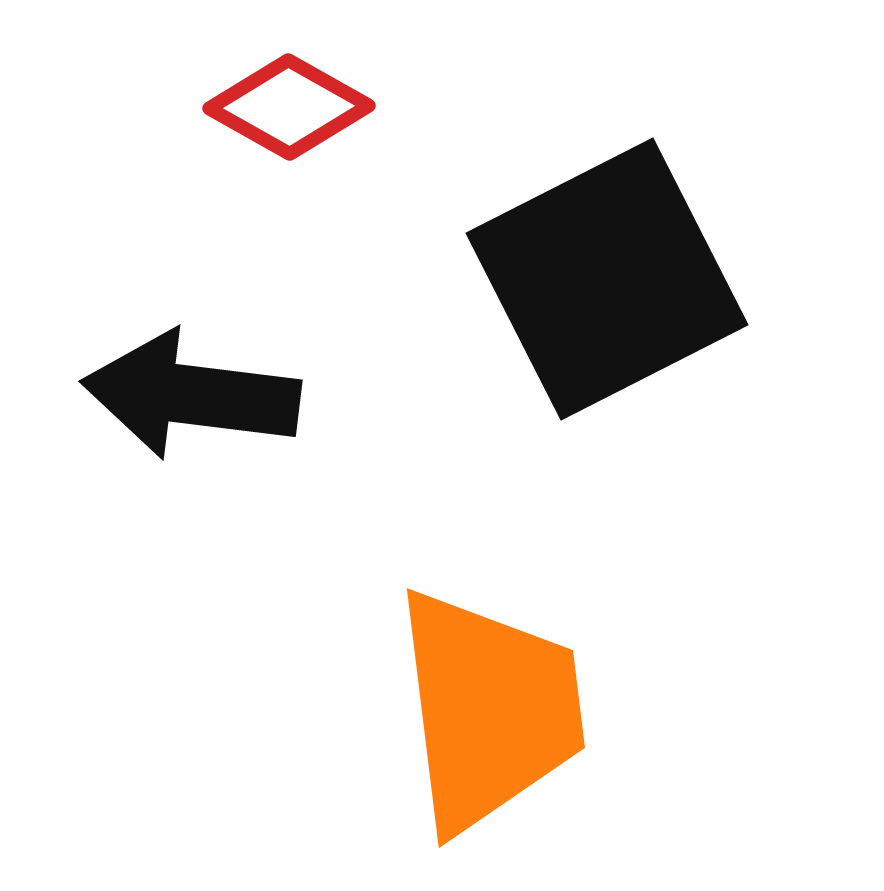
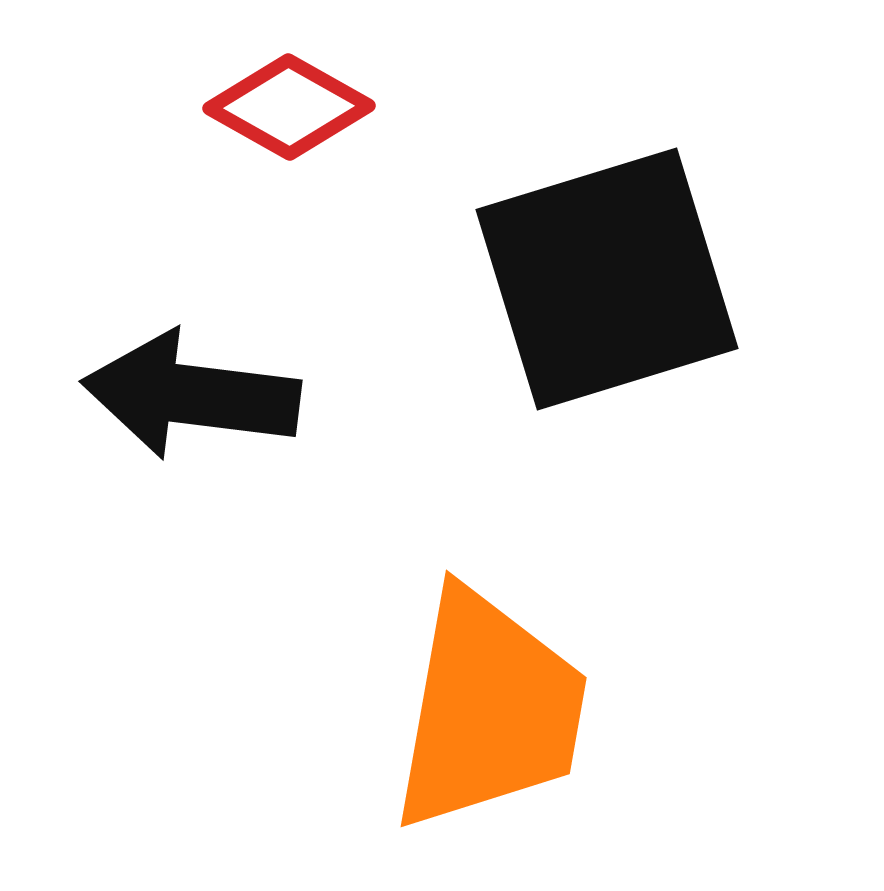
black square: rotated 10 degrees clockwise
orange trapezoid: rotated 17 degrees clockwise
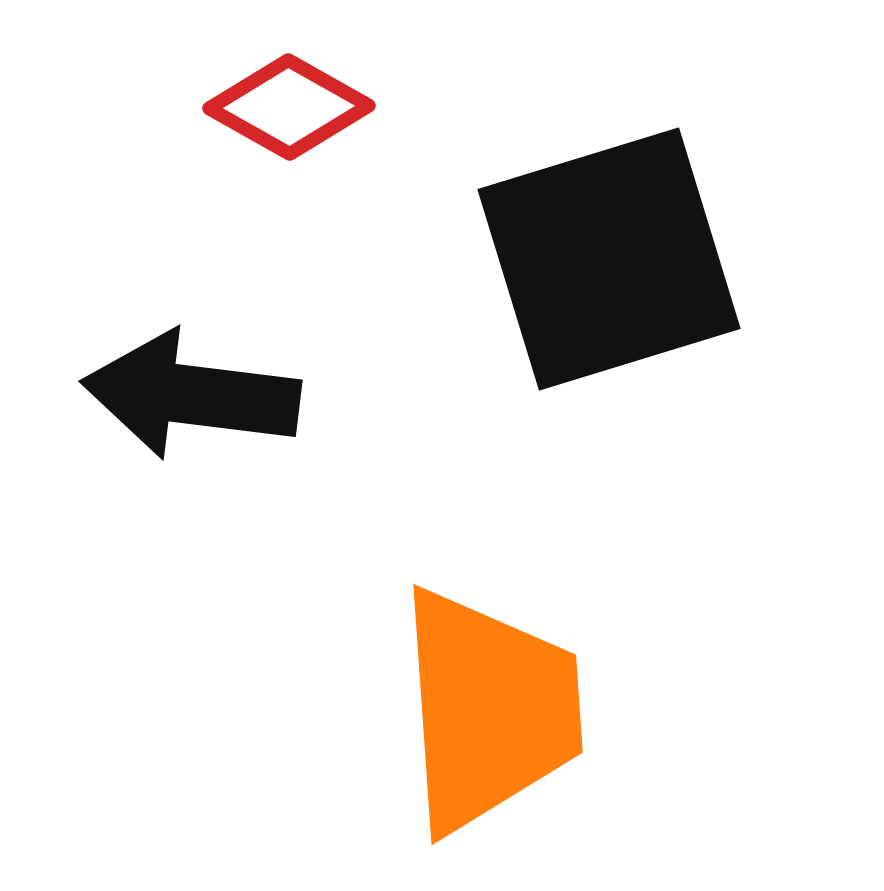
black square: moved 2 px right, 20 px up
orange trapezoid: rotated 14 degrees counterclockwise
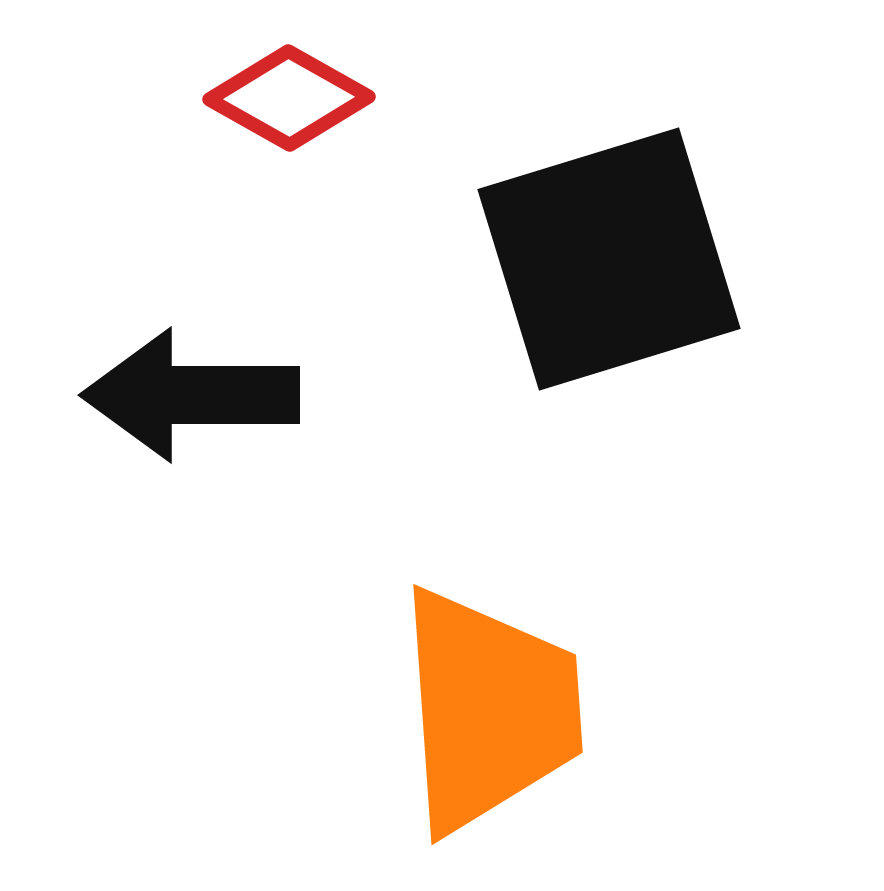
red diamond: moved 9 px up
black arrow: rotated 7 degrees counterclockwise
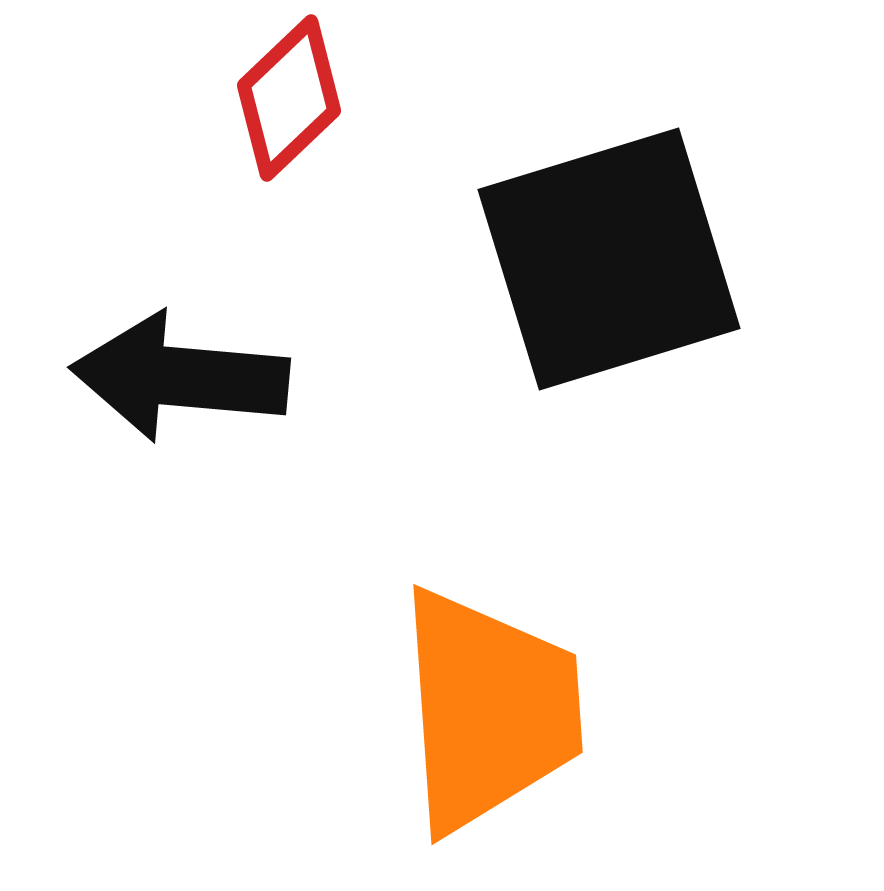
red diamond: rotated 73 degrees counterclockwise
black arrow: moved 11 px left, 18 px up; rotated 5 degrees clockwise
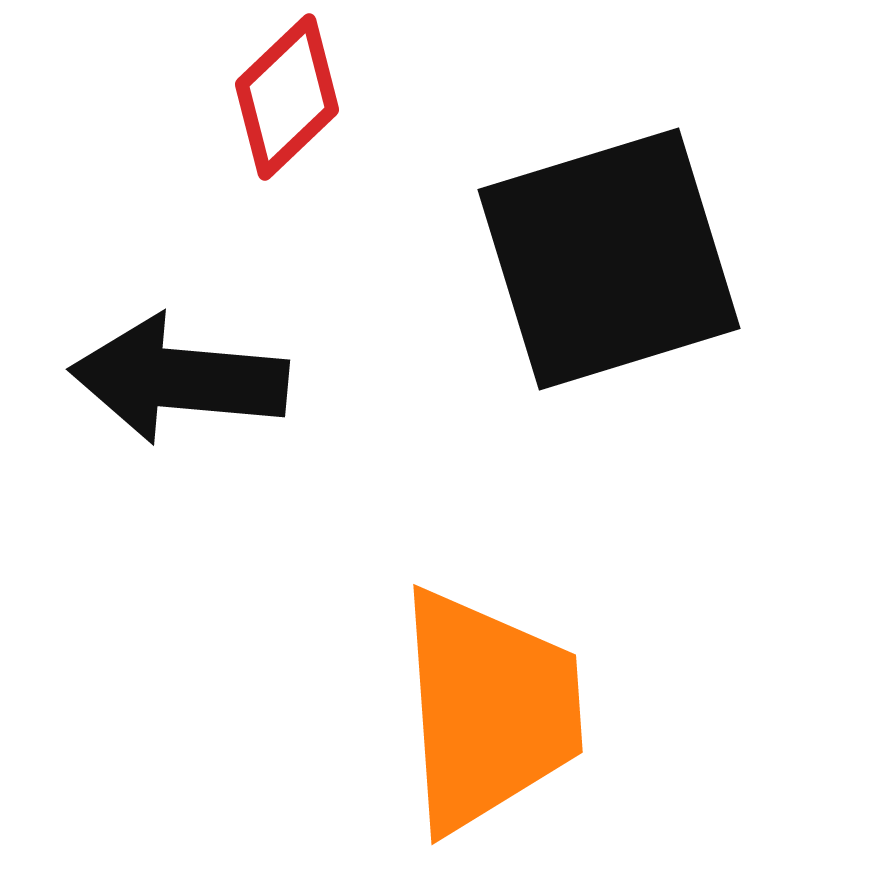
red diamond: moved 2 px left, 1 px up
black arrow: moved 1 px left, 2 px down
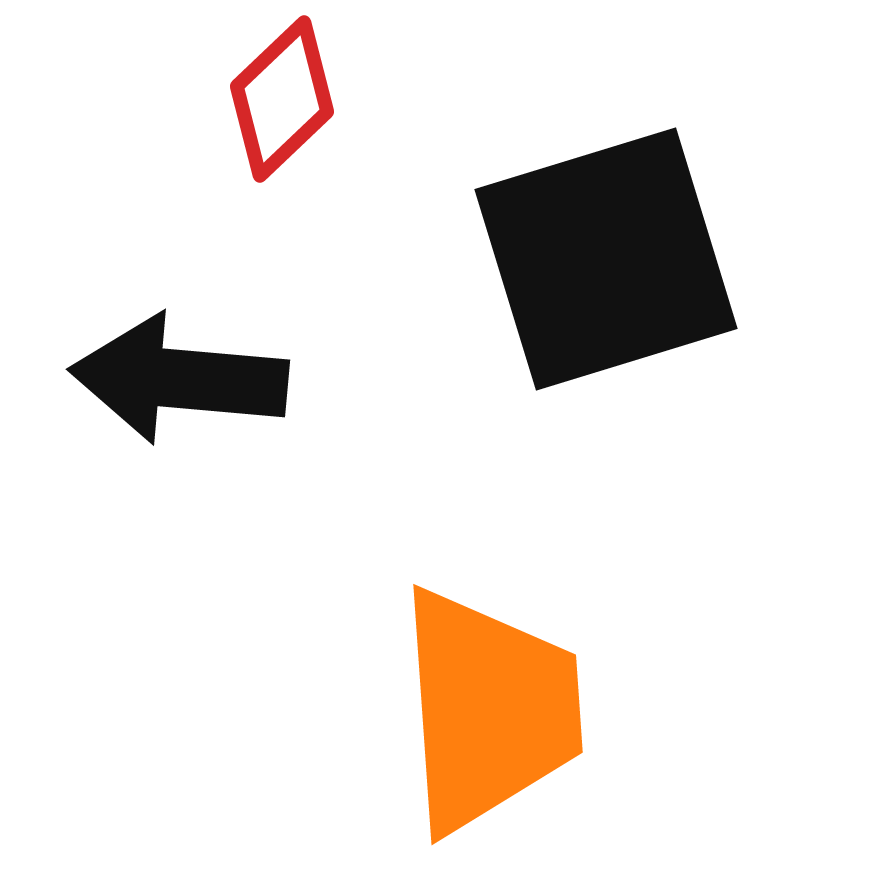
red diamond: moved 5 px left, 2 px down
black square: moved 3 px left
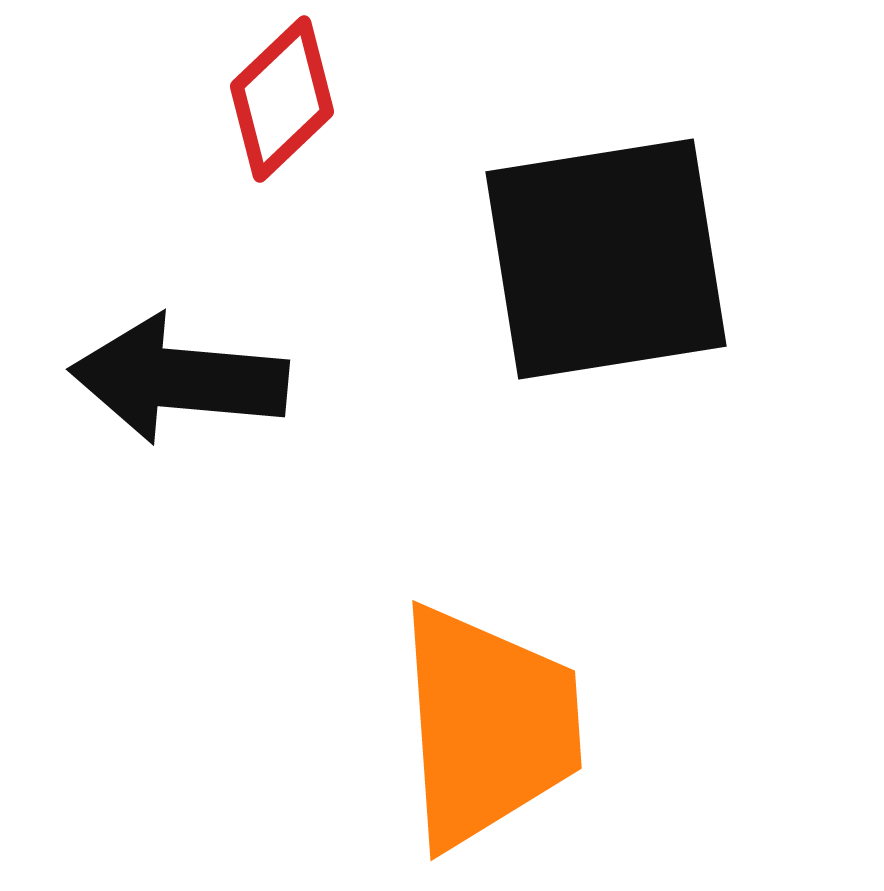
black square: rotated 8 degrees clockwise
orange trapezoid: moved 1 px left, 16 px down
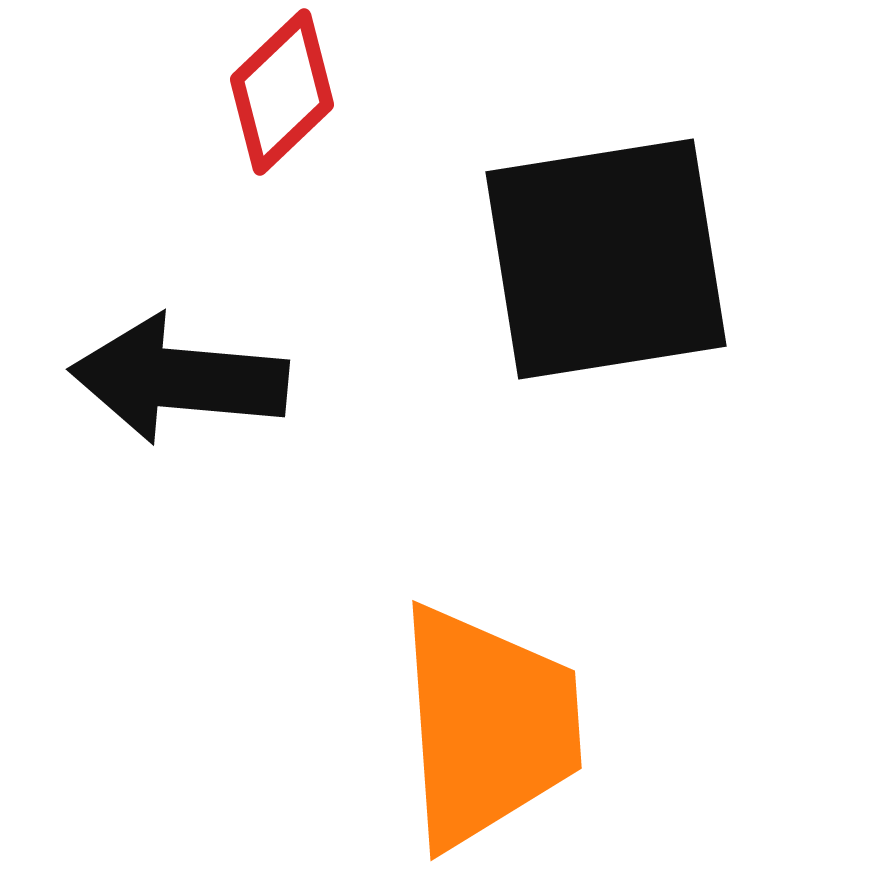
red diamond: moved 7 px up
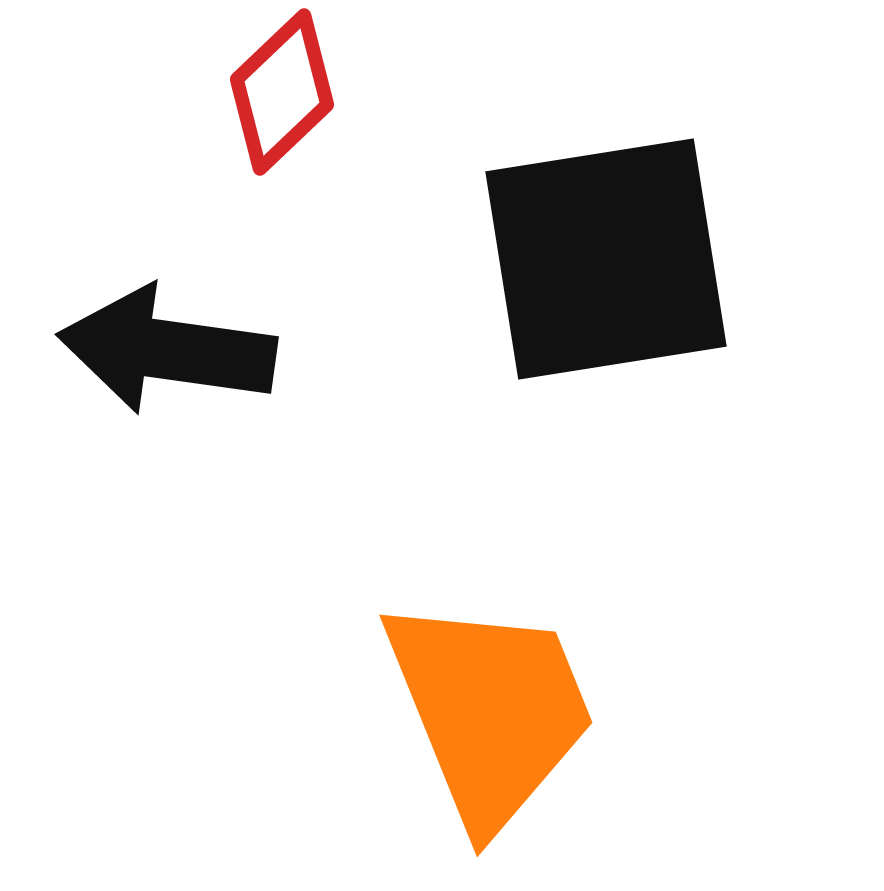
black arrow: moved 12 px left, 29 px up; rotated 3 degrees clockwise
orange trapezoid: moved 2 px right, 15 px up; rotated 18 degrees counterclockwise
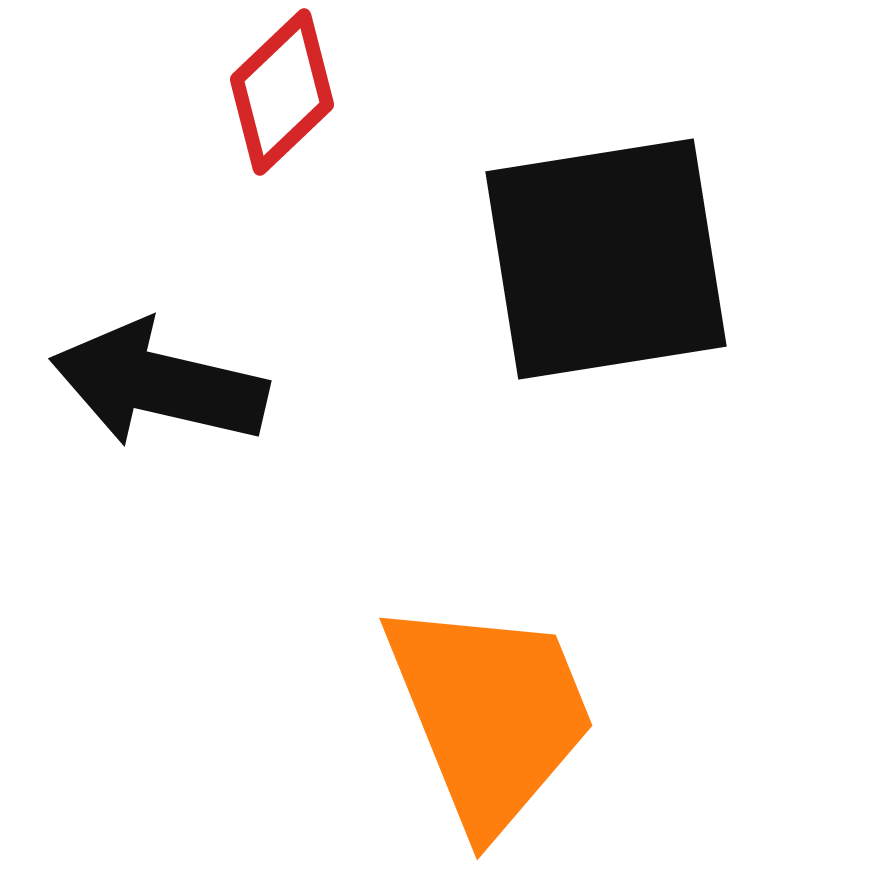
black arrow: moved 8 px left, 34 px down; rotated 5 degrees clockwise
orange trapezoid: moved 3 px down
